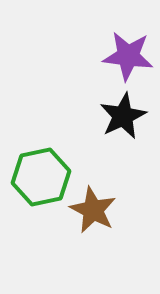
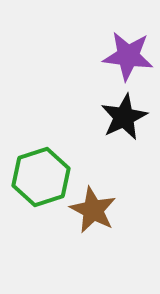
black star: moved 1 px right, 1 px down
green hexagon: rotated 6 degrees counterclockwise
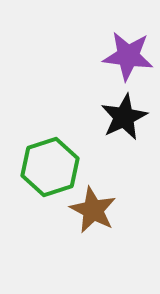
green hexagon: moved 9 px right, 10 px up
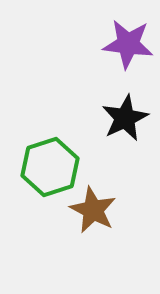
purple star: moved 12 px up
black star: moved 1 px right, 1 px down
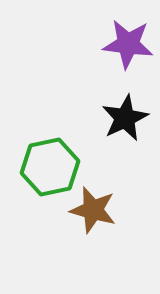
green hexagon: rotated 6 degrees clockwise
brown star: rotated 12 degrees counterclockwise
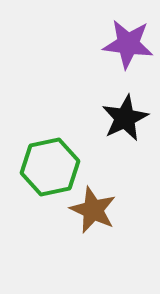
brown star: rotated 9 degrees clockwise
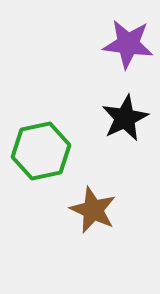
green hexagon: moved 9 px left, 16 px up
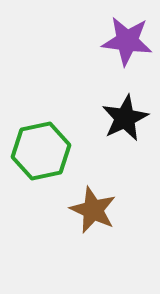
purple star: moved 1 px left, 3 px up
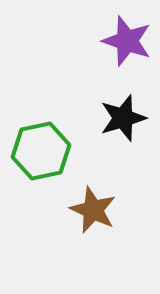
purple star: rotated 12 degrees clockwise
black star: moved 2 px left; rotated 9 degrees clockwise
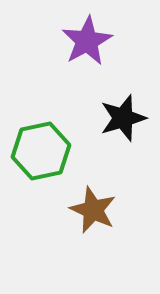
purple star: moved 40 px left; rotated 24 degrees clockwise
